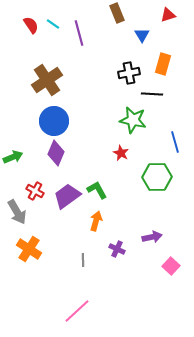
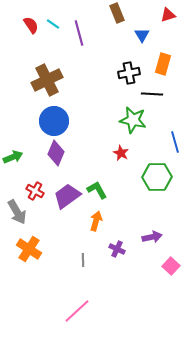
brown cross: rotated 8 degrees clockwise
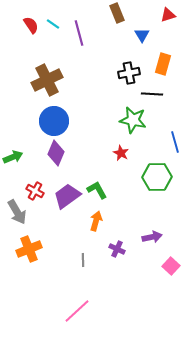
orange cross: rotated 35 degrees clockwise
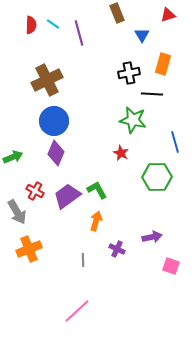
red semicircle: rotated 36 degrees clockwise
pink square: rotated 24 degrees counterclockwise
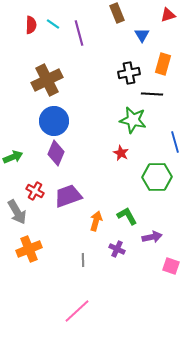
green L-shape: moved 30 px right, 26 px down
purple trapezoid: moved 1 px right; rotated 16 degrees clockwise
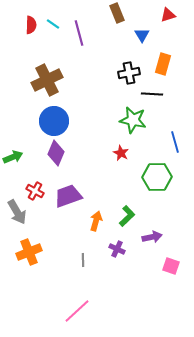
green L-shape: rotated 75 degrees clockwise
orange cross: moved 3 px down
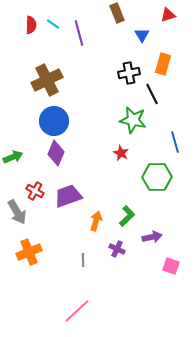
black line: rotated 60 degrees clockwise
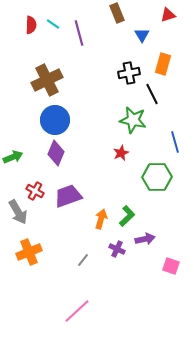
blue circle: moved 1 px right, 1 px up
red star: rotated 21 degrees clockwise
gray arrow: moved 1 px right
orange arrow: moved 5 px right, 2 px up
purple arrow: moved 7 px left, 2 px down
gray line: rotated 40 degrees clockwise
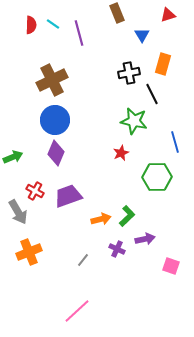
brown cross: moved 5 px right
green star: moved 1 px right, 1 px down
orange arrow: rotated 60 degrees clockwise
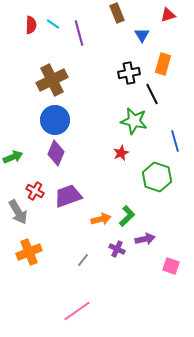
blue line: moved 1 px up
green hexagon: rotated 20 degrees clockwise
pink line: rotated 8 degrees clockwise
